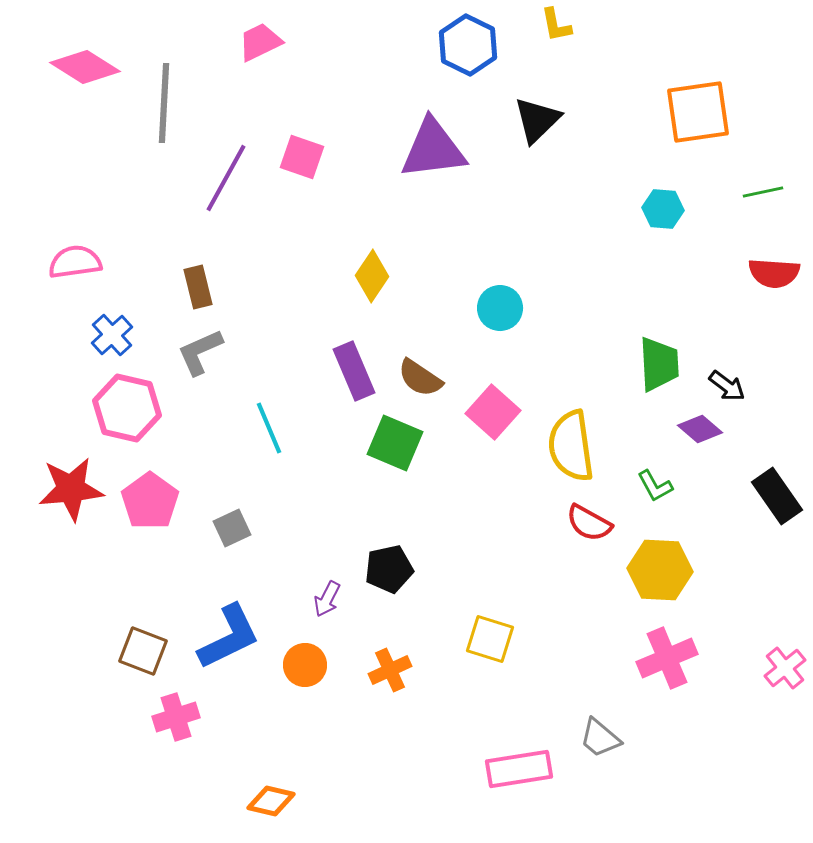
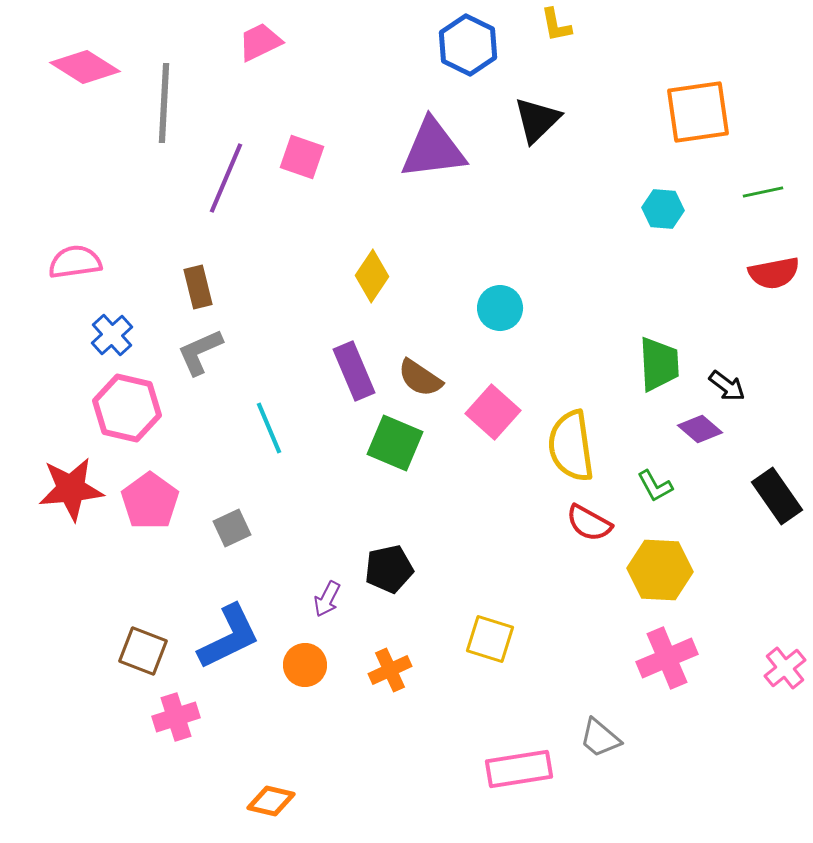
purple line at (226, 178): rotated 6 degrees counterclockwise
red semicircle at (774, 273): rotated 15 degrees counterclockwise
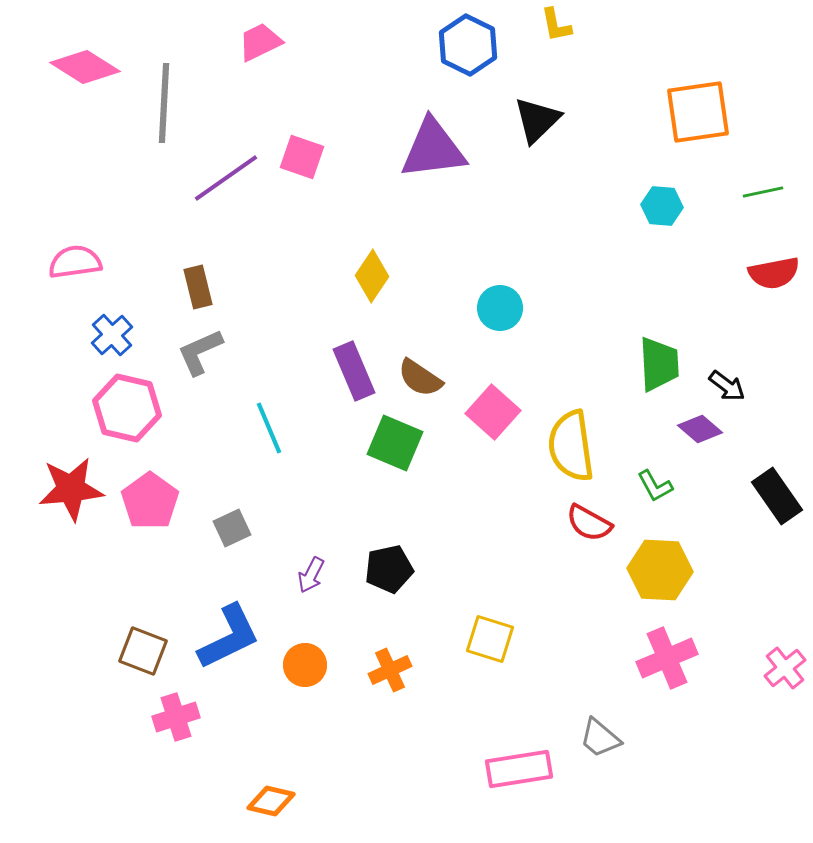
purple line at (226, 178): rotated 32 degrees clockwise
cyan hexagon at (663, 209): moved 1 px left, 3 px up
purple arrow at (327, 599): moved 16 px left, 24 px up
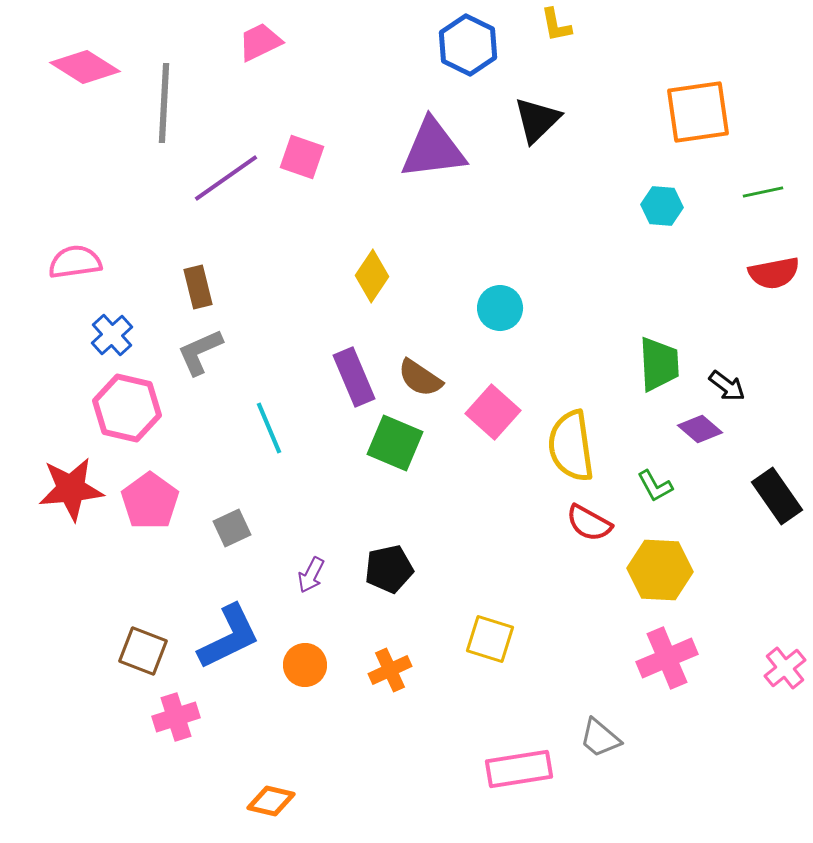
purple rectangle at (354, 371): moved 6 px down
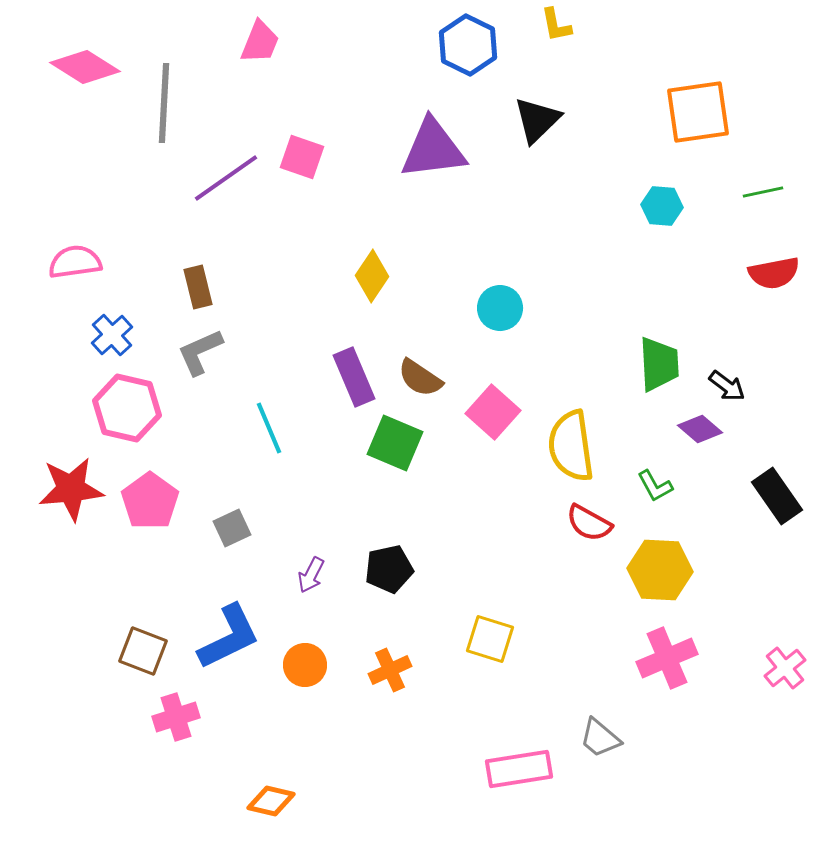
pink trapezoid at (260, 42): rotated 138 degrees clockwise
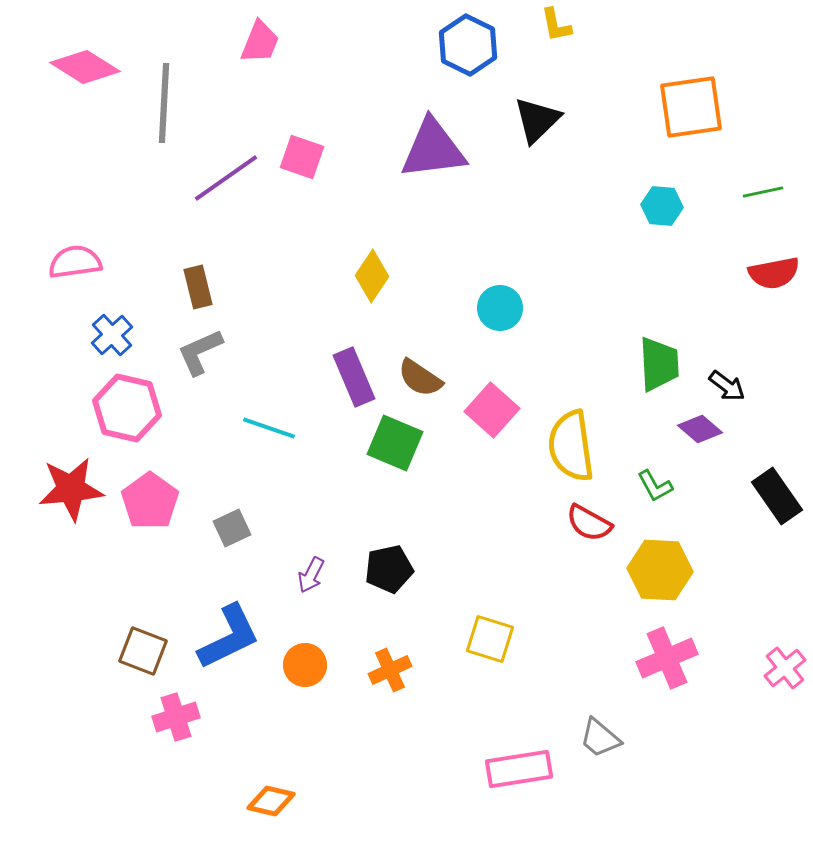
orange square at (698, 112): moved 7 px left, 5 px up
pink square at (493, 412): moved 1 px left, 2 px up
cyan line at (269, 428): rotated 48 degrees counterclockwise
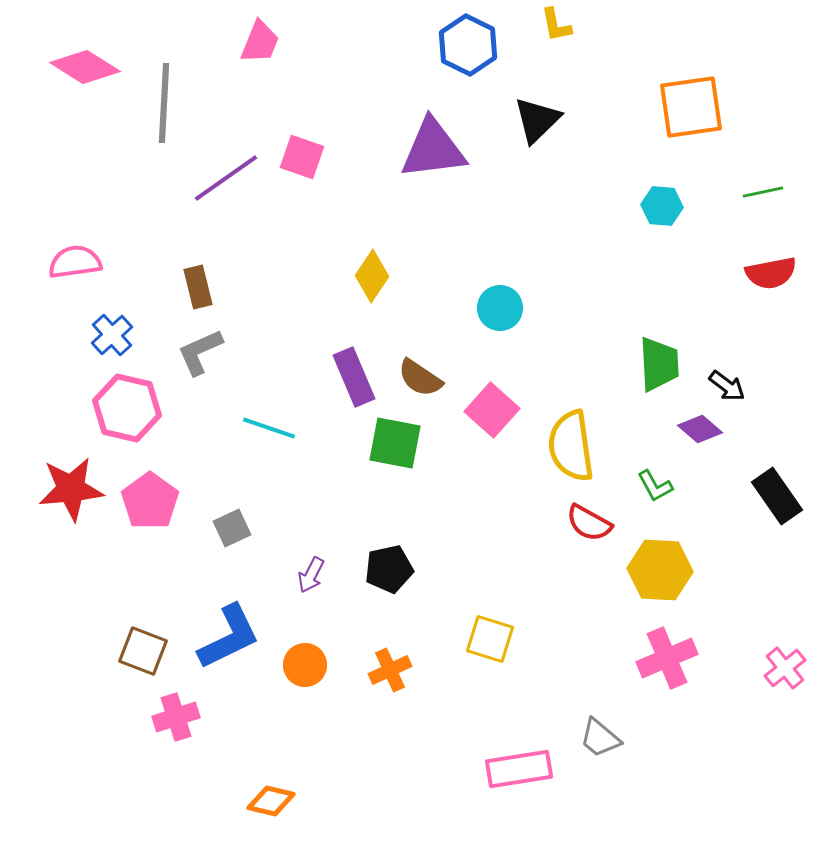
red semicircle at (774, 273): moved 3 px left
green square at (395, 443): rotated 12 degrees counterclockwise
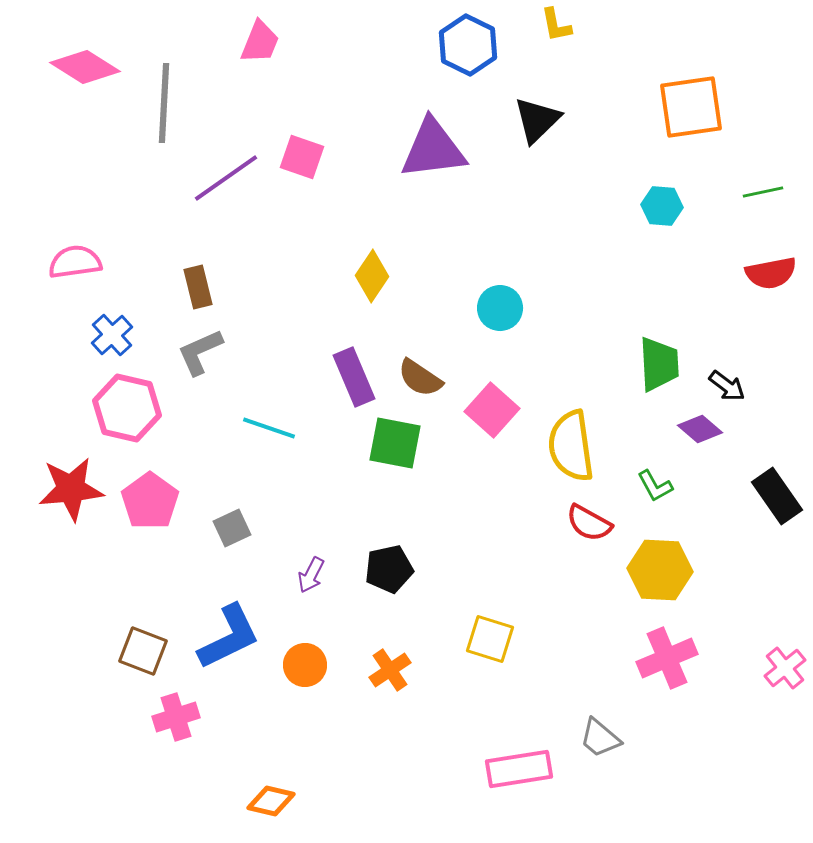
orange cross at (390, 670): rotated 9 degrees counterclockwise
